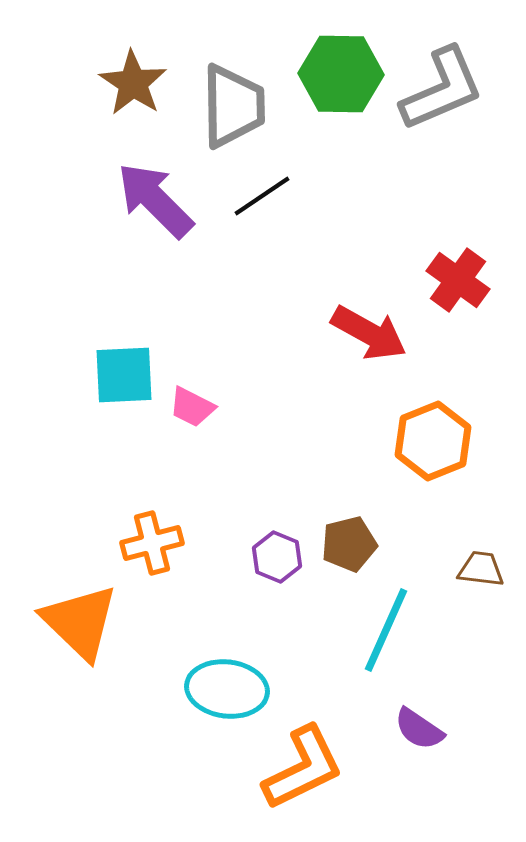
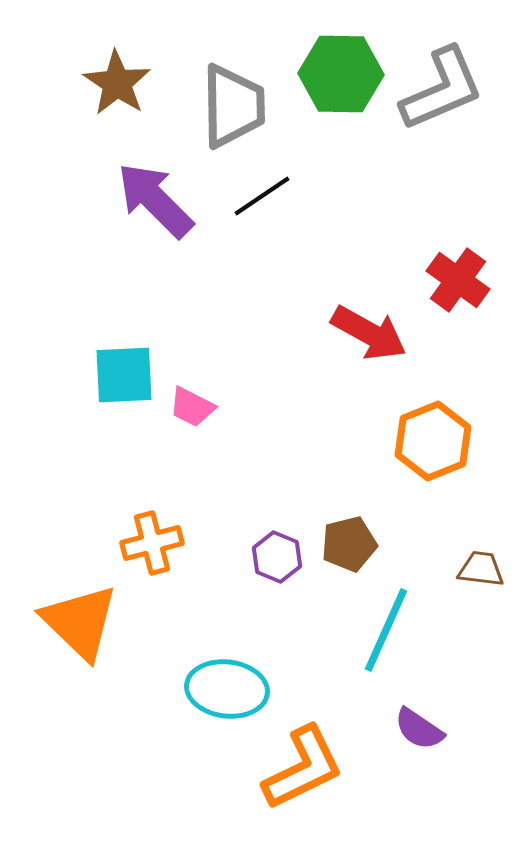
brown star: moved 16 px left
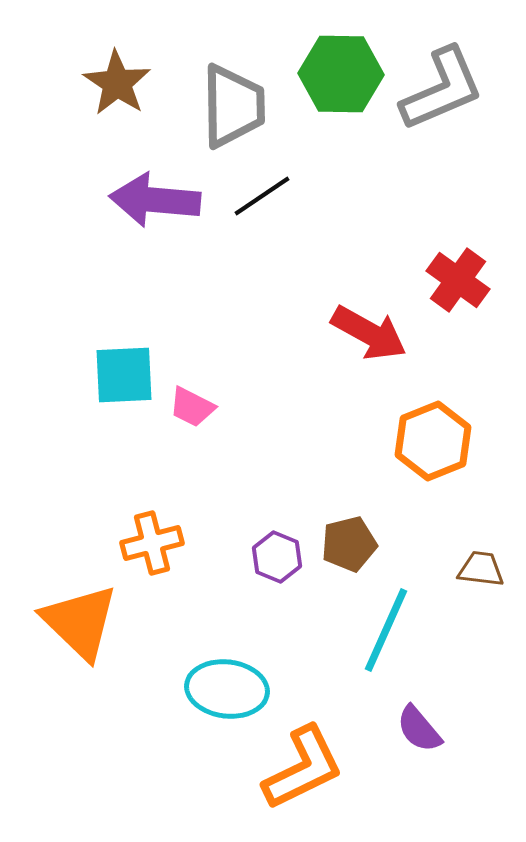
purple arrow: rotated 40 degrees counterclockwise
purple semicircle: rotated 16 degrees clockwise
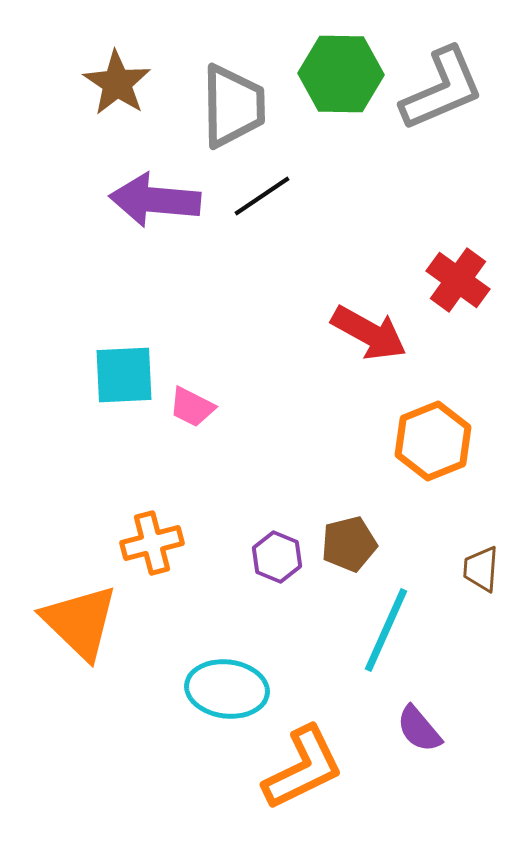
brown trapezoid: rotated 93 degrees counterclockwise
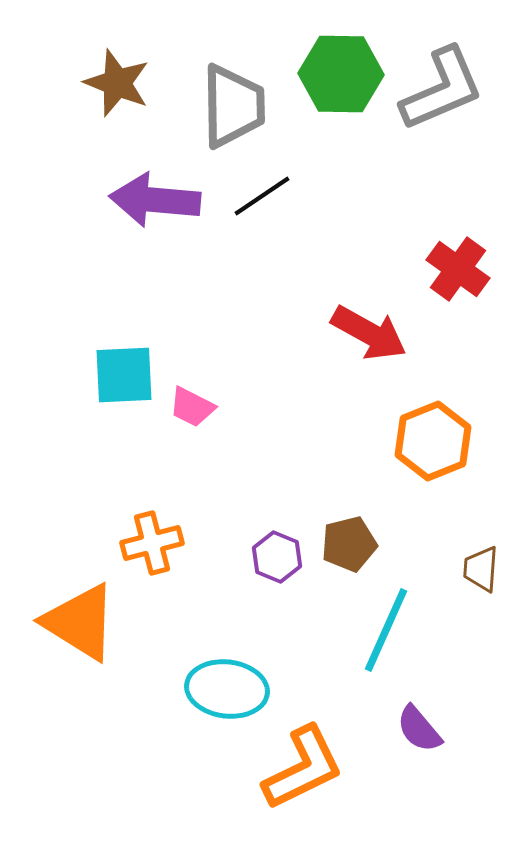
brown star: rotated 12 degrees counterclockwise
red cross: moved 11 px up
orange triangle: rotated 12 degrees counterclockwise
